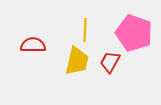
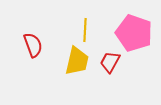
red semicircle: rotated 70 degrees clockwise
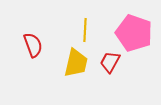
yellow trapezoid: moved 1 px left, 2 px down
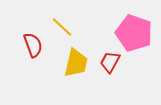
yellow line: moved 23 px left, 3 px up; rotated 50 degrees counterclockwise
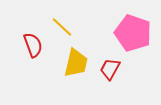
pink pentagon: moved 1 px left
red trapezoid: moved 7 px down
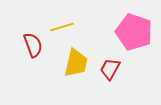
yellow line: rotated 60 degrees counterclockwise
pink pentagon: moved 1 px right, 1 px up
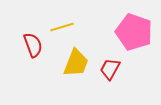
yellow trapezoid: rotated 8 degrees clockwise
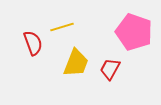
red semicircle: moved 2 px up
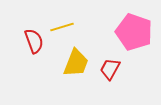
red semicircle: moved 1 px right, 2 px up
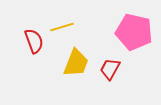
pink pentagon: rotated 6 degrees counterclockwise
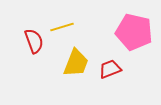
red trapezoid: rotated 40 degrees clockwise
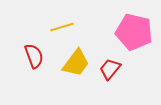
red semicircle: moved 15 px down
yellow trapezoid: rotated 16 degrees clockwise
red trapezoid: rotated 30 degrees counterclockwise
